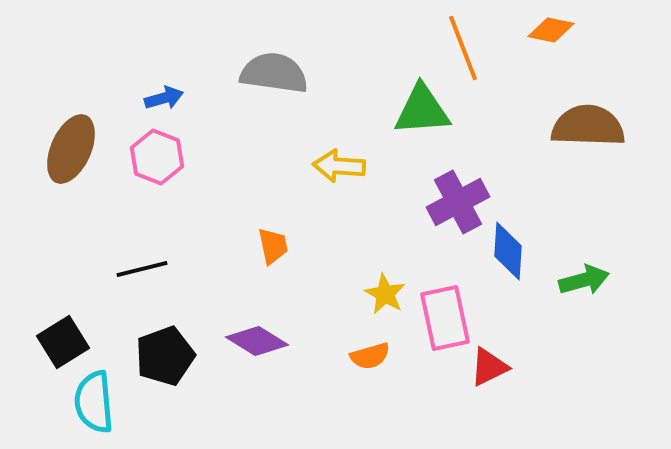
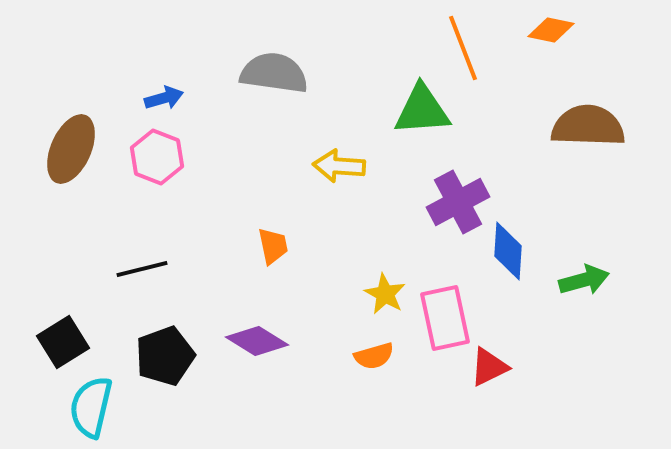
orange semicircle: moved 4 px right
cyan semicircle: moved 3 px left, 5 px down; rotated 18 degrees clockwise
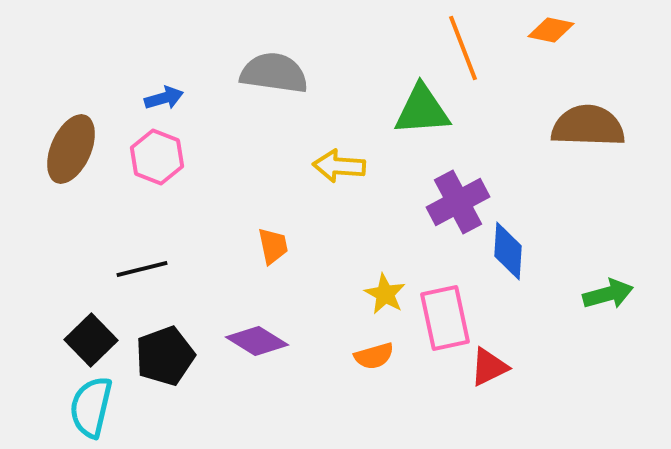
green arrow: moved 24 px right, 14 px down
black square: moved 28 px right, 2 px up; rotated 12 degrees counterclockwise
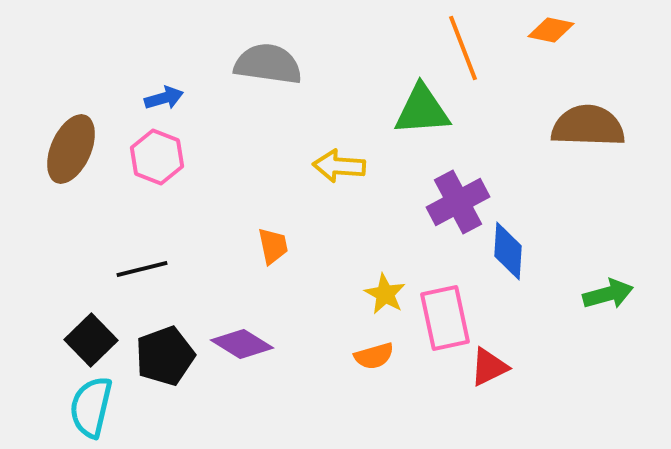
gray semicircle: moved 6 px left, 9 px up
purple diamond: moved 15 px left, 3 px down
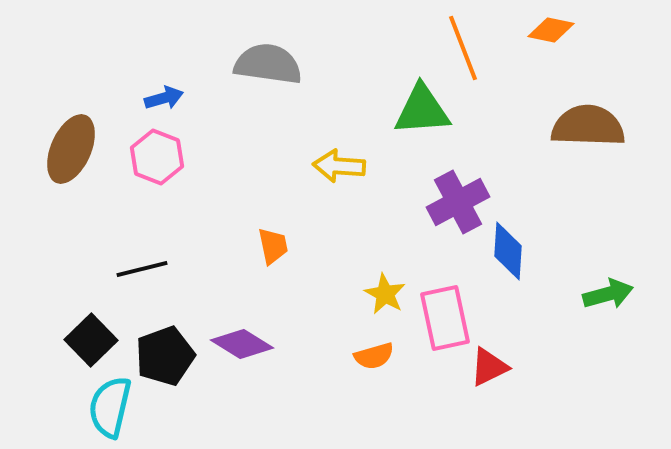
cyan semicircle: moved 19 px right
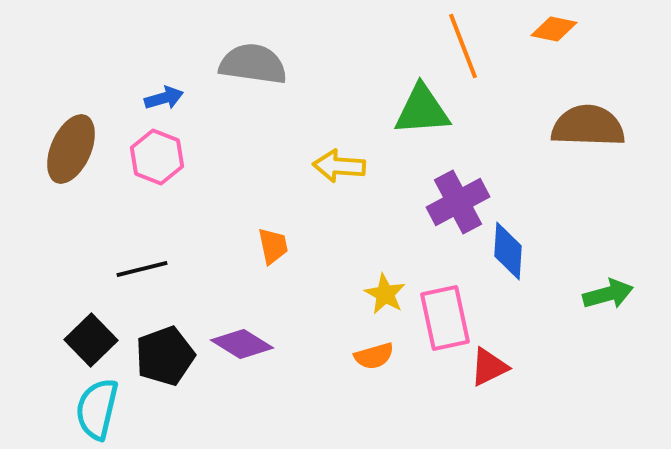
orange diamond: moved 3 px right, 1 px up
orange line: moved 2 px up
gray semicircle: moved 15 px left
cyan semicircle: moved 13 px left, 2 px down
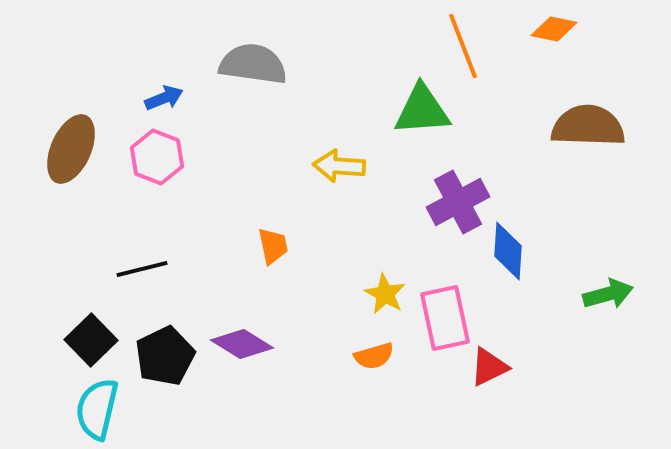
blue arrow: rotated 6 degrees counterclockwise
black pentagon: rotated 6 degrees counterclockwise
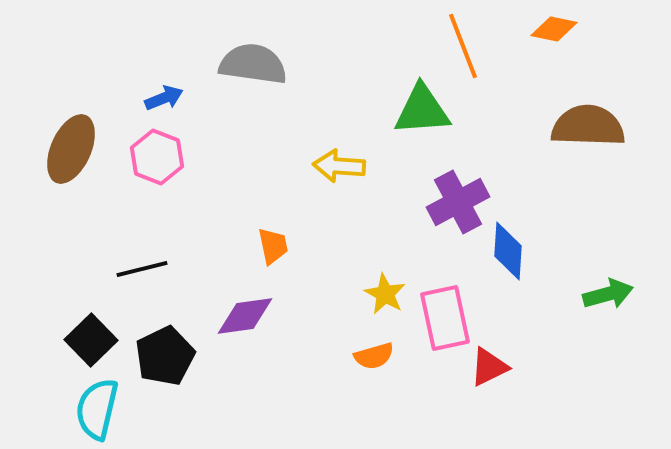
purple diamond: moved 3 px right, 28 px up; rotated 40 degrees counterclockwise
